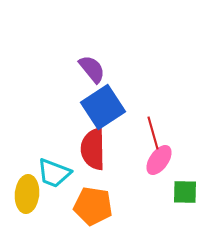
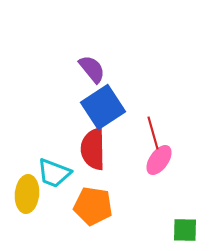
green square: moved 38 px down
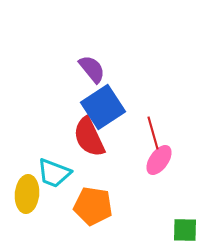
red semicircle: moved 4 px left, 12 px up; rotated 24 degrees counterclockwise
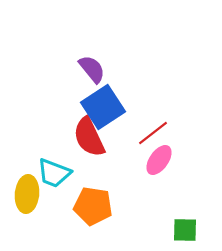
red line: rotated 68 degrees clockwise
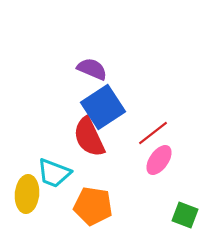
purple semicircle: rotated 28 degrees counterclockwise
green square: moved 15 px up; rotated 20 degrees clockwise
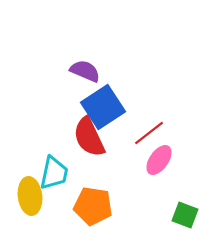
purple semicircle: moved 7 px left, 2 px down
red line: moved 4 px left
cyan trapezoid: rotated 99 degrees counterclockwise
yellow ellipse: moved 3 px right, 2 px down; rotated 12 degrees counterclockwise
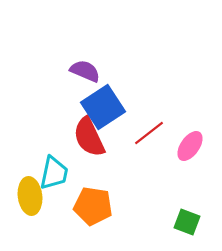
pink ellipse: moved 31 px right, 14 px up
green square: moved 2 px right, 7 px down
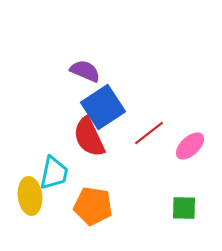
pink ellipse: rotated 12 degrees clockwise
green square: moved 3 px left, 14 px up; rotated 20 degrees counterclockwise
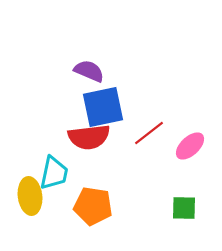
purple semicircle: moved 4 px right
blue square: rotated 21 degrees clockwise
red semicircle: rotated 72 degrees counterclockwise
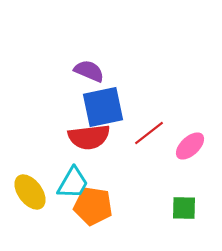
cyan trapezoid: moved 19 px right, 10 px down; rotated 18 degrees clockwise
yellow ellipse: moved 4 px up; rotated 30 degrees counterclockwise
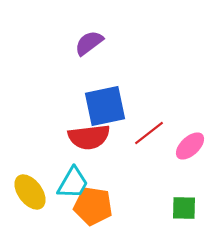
purple semicircle: moved 28 px up; rotated 60 degrees counterclockwise
blue square: moved 2 px right, 1 px up
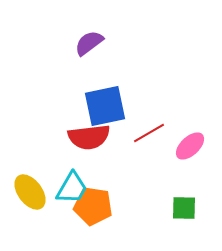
red line: rotated 8 degrees clockwise
cyan trapezoid: moved 1 px left, 5 px down
